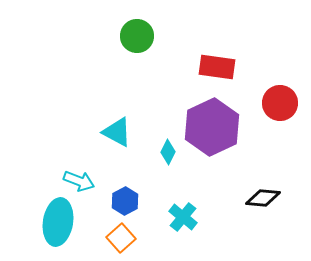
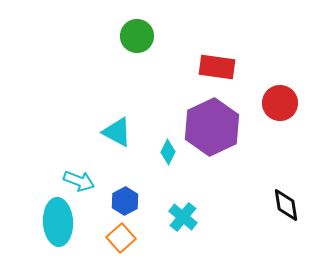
black diamond: moved 23 px right, 7 px down; rotated 76 degrees clockwise
cyan ellipse: rotated 12 degrees counterclockwise
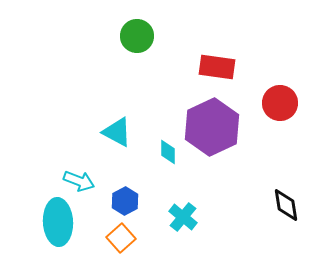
cyan diamond: rotated 25 degrees counterclockwise
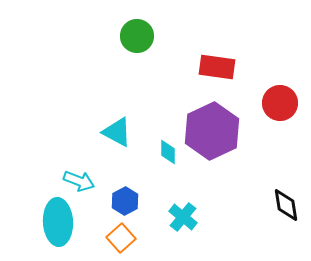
purple hexagon: moved 4 px down
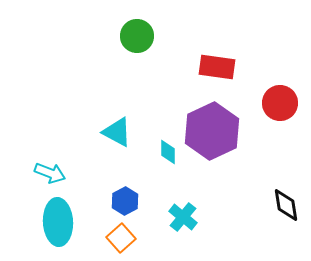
cyan arrow: moved 29 px left, 8 px up
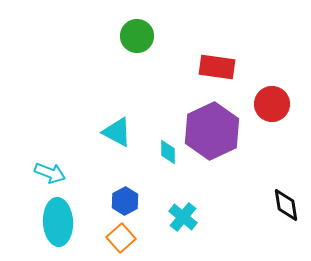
red circle: moved 8 px left, 1 px down
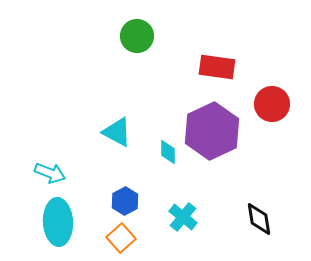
black diamond: moved 27 px left, 14 px down
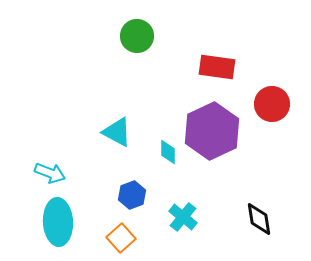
blue hexagon: moved 7 px right, 6 px up; rotated 8 degrees clockwise
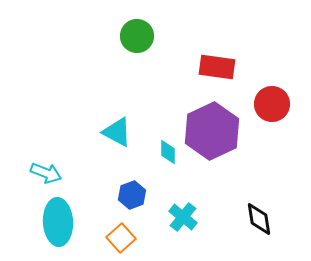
cyan arrow: moved 4 px left
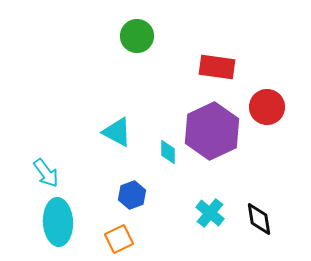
red circle: moved 5 px left, 3 px down
cyan arrow: rotated 32 degrees clockwise
cyan cross: moved 27 px right, 4 px up
orange square: moved 2 px left, 1 px down; rotated 16 degrees clockwise
